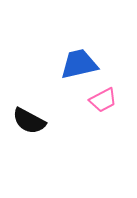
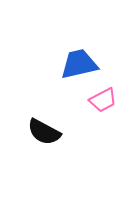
black semicircle: moved 15 px right, 11 px down
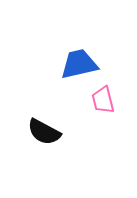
pink trapezoid: rotated 104 degrees clockwise
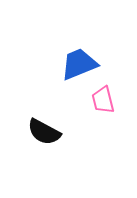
blue trapezoid: rotated 9 degrees counterclockwise
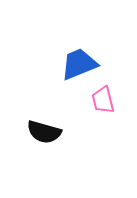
black semicircle: rotated 12 degrees counterclockwise
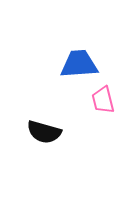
blue trapezoid: rotated 18 degrees clockwise
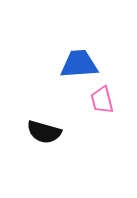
pink trapezoid: moved 1 px left
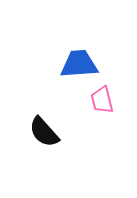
black semicircle: rotated 32 degrees clockwise
